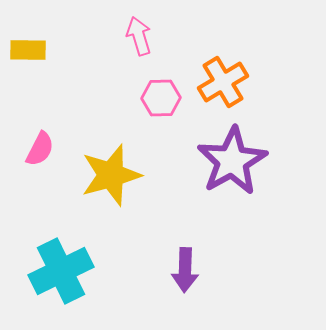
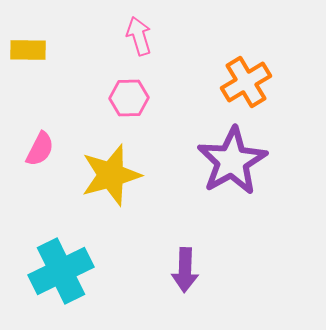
orange cross: moved 23 px right
pink hexagon: moved 32 px left
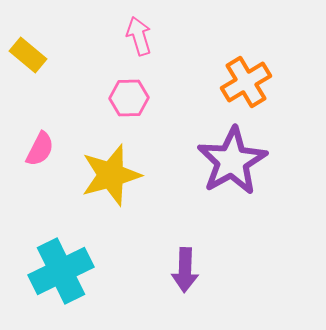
yellow rectangle: moved 5 px down; rotated 39 degrees clockwise
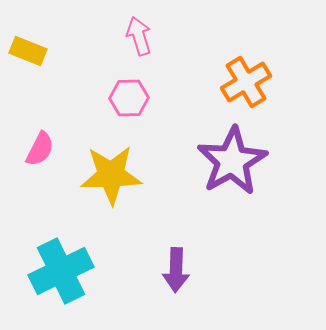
yellow rectangle: moved 4 px up; rotated 18 degrees counterclockwise
yellow star: rotated 14 degrees clockwise
purple arrow: moved 9 px left
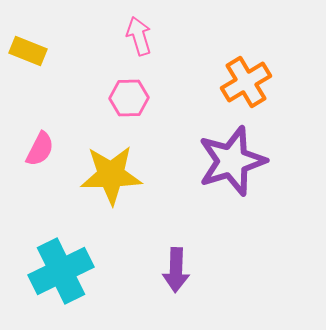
purple star: rotated 12 degrees clockwise
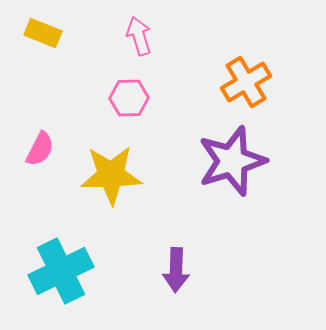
yellow rectangle: moved 15 px right, 18 px up
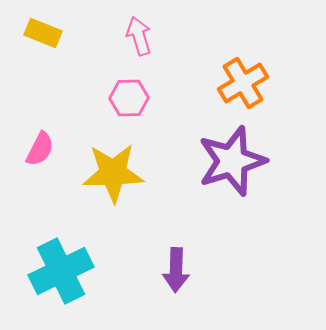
orange cross: moved 3 px left, 1 px down
yellow star: moved 2 px right, 2 px up
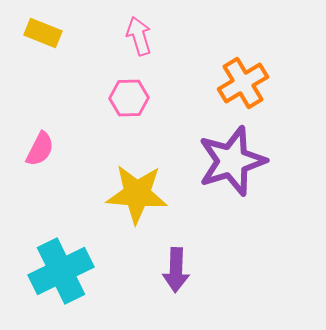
yellow star: moved 24 px right, 21 px down; rotated 6 degrees clockwise
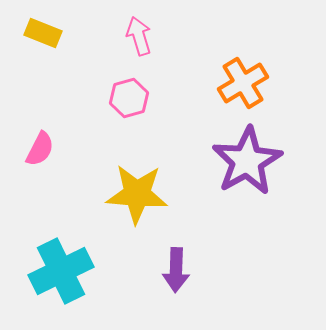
pink hexagon: rotated 15 degrees counterclockwise
purple star: moved 15 px right; rotated 12 degrees counterclockwise
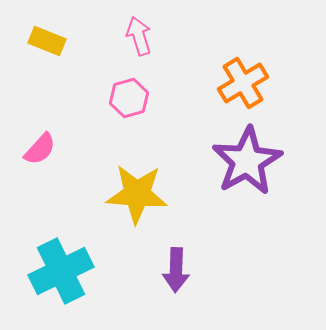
yellow rectangle: moved 4 px right, 8 px down
pink semicircle: rotated 15 degrees clockwise
